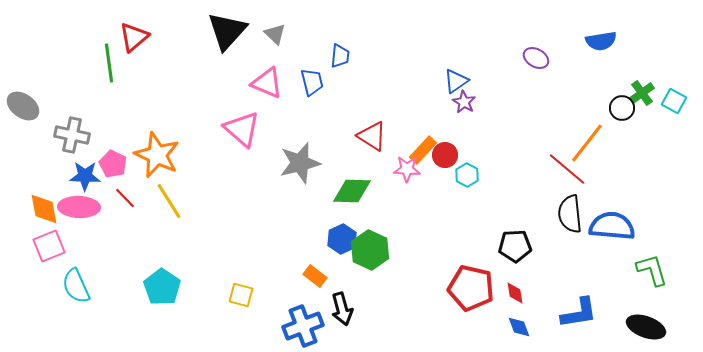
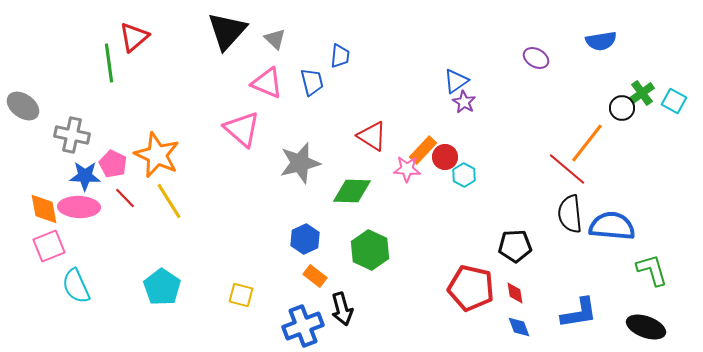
gray triangle at (275, 34): moved 5 px down
red circle at (445, 155): moved 2 px down
cyan hexagon at (467, 175): moved 3 px left
blue hexagon at (342, 239): moved 37 px left
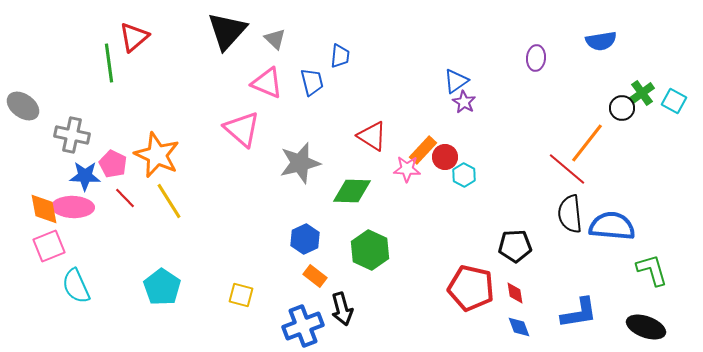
purple ellipse at (536, 58): rotated 65 degrees clockwise
pink ellipse at (79, 207): moved 6 px left
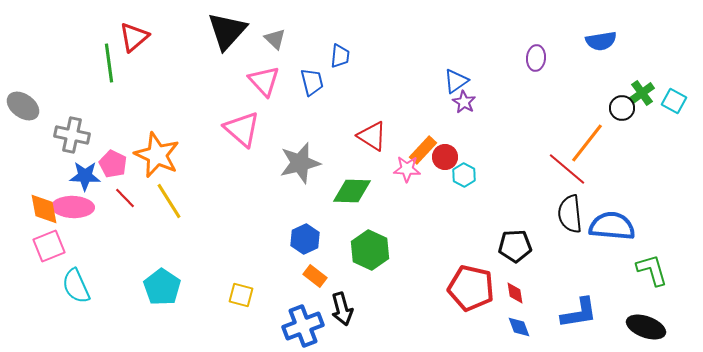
pink triangle at (267, 83): moved 3 px left, 2 px up; rotated 24 degrees clockwise
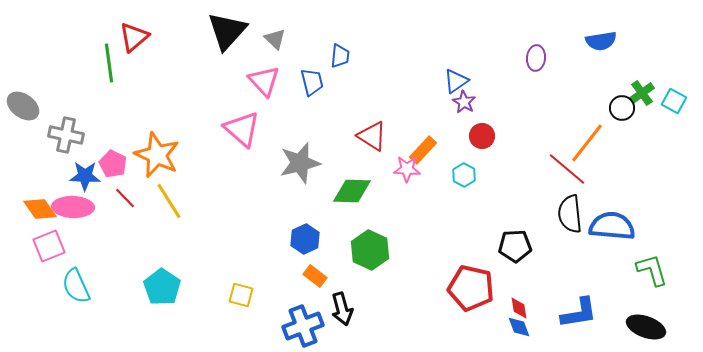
gray cross at (72, 135): moved 6 px left
red circle at (445, 157): moved 37 px right, 21 px up
orange diamond at (44, 209): moved 4 px left; rotated 24 degrees counterclockwise
red diamond at (515, 293): moved 4 px right, 15 px down
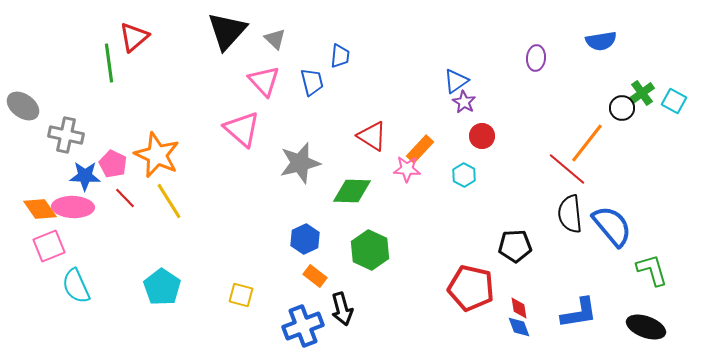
orange rectangle at (423, 150): moved 3 px left, 1 px up
blue semicircle at (612, 226): rotated 45 degrees clockwise
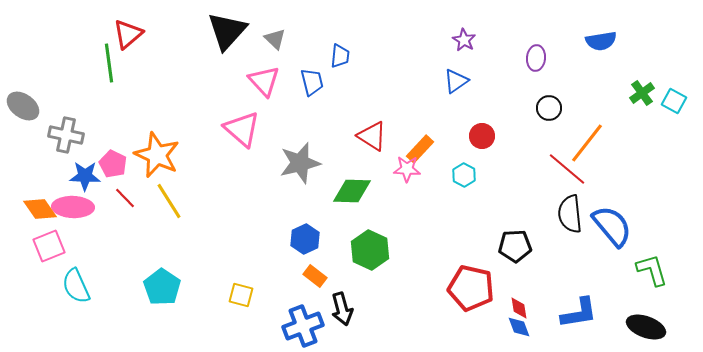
red triangle at (134, 37): moved 6 px left, 3 px up
purple star at (464, 102): moved 62 px up
black circle at (622, 108): moved 73 px left
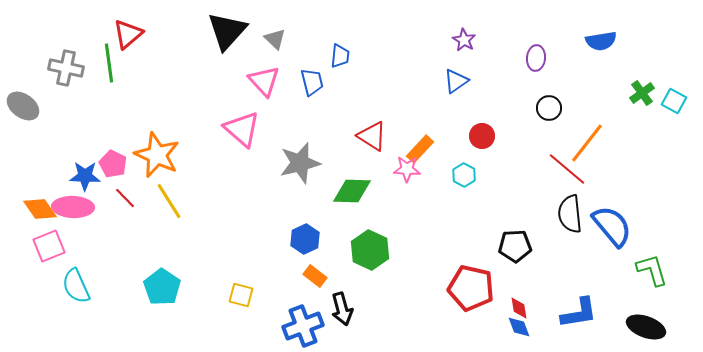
gray cross at (66, 135): moved 67 px up
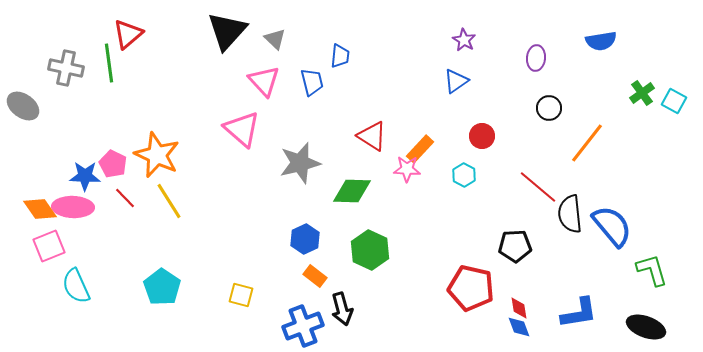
red line at (567, 169): moved 29 px left, 18 px down
